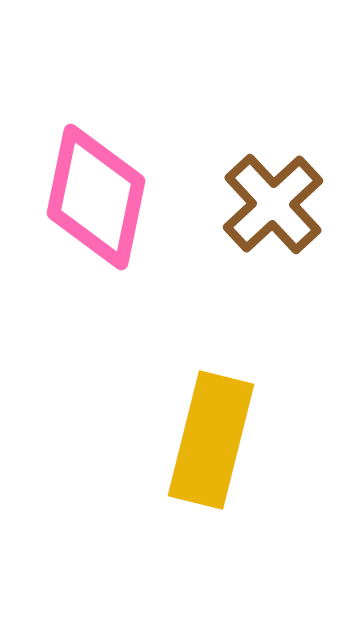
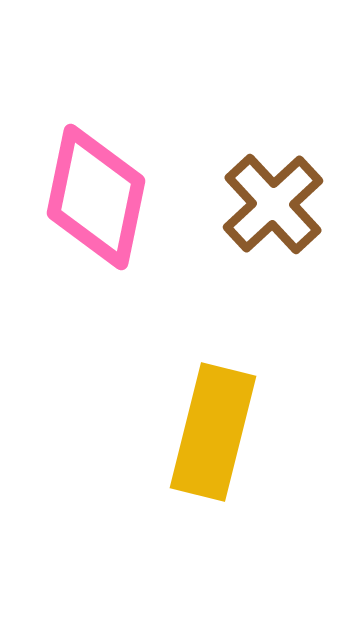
yellow rectangle: moved 2 px right, 8 px up
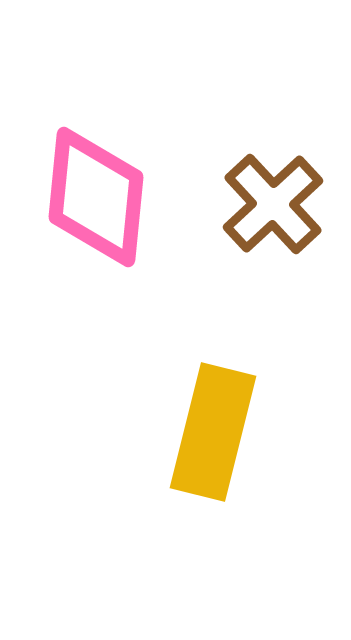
pink diamond: rotated 6 degrees counterclockwise
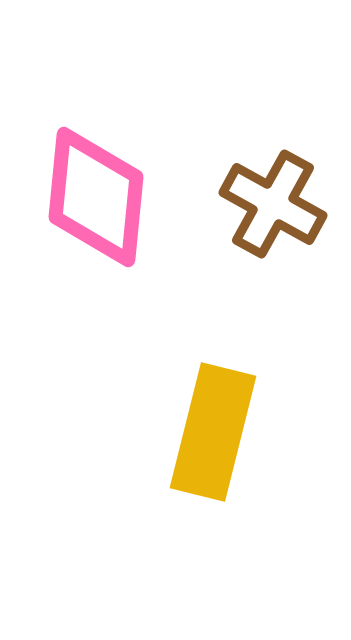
brown cross: rotated 18 degrees counterclockwise
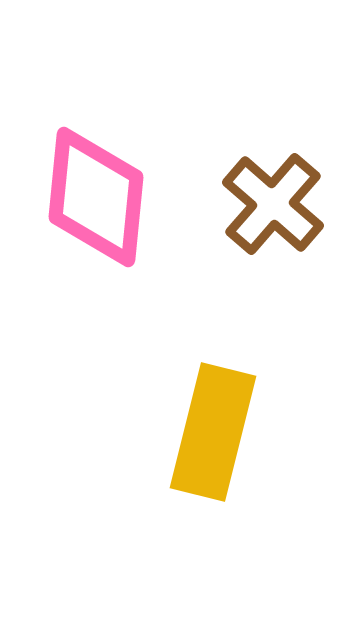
brown cross: rotated 12 degrees clockwise
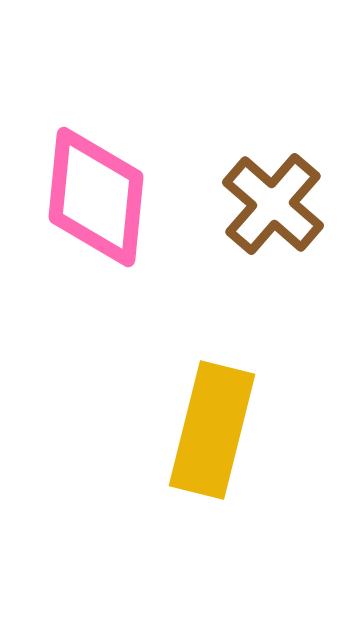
yellow rectangle: moved 1 px left, 2 px up
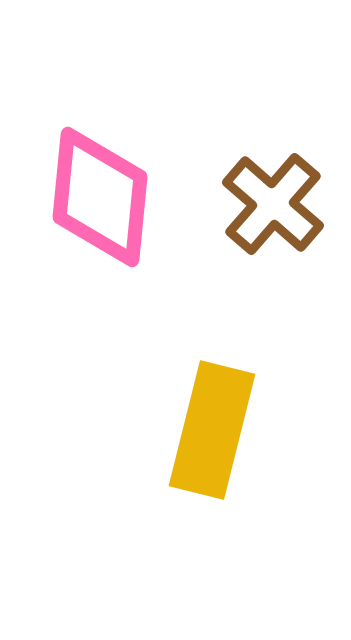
pink diamond: moved 4 px right
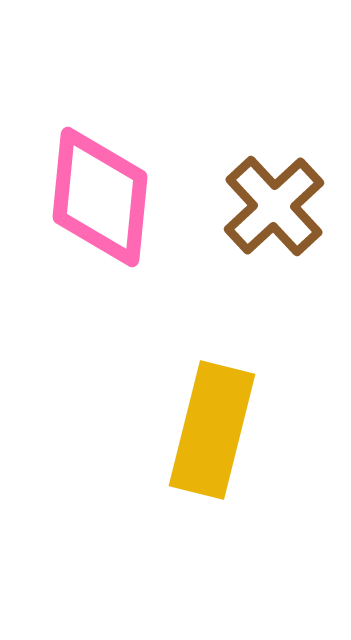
brown cross: moved 1 px right, 2 px down; rotated 6 degrees clockwise
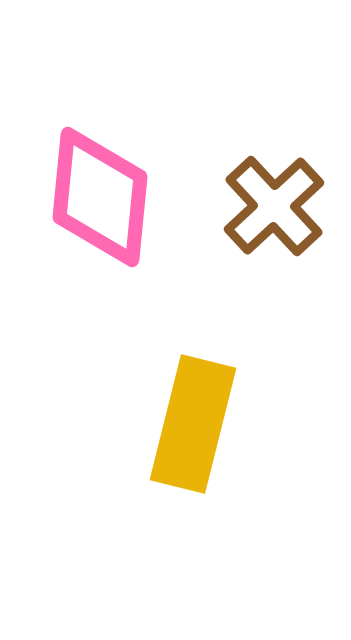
yellow rectangle: moved 19 px left, 6 px up
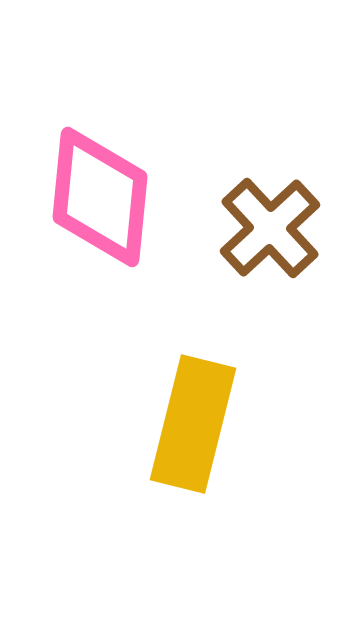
brown cross: moved 4 px left, 22 px down
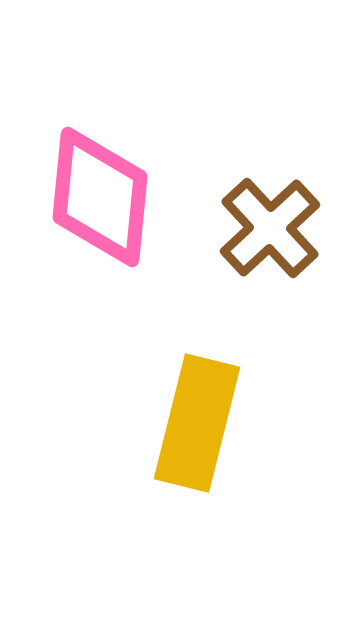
yellow rectangle: moved 4 px right, 1 px up
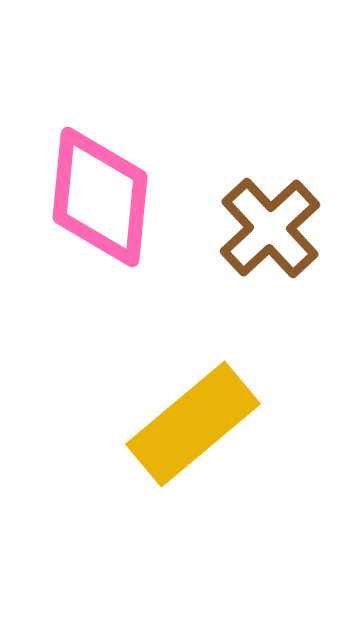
yellow rectangle: moved 4 px left, 1 px down; rotated 36 degrees clockwise
